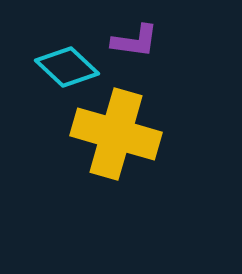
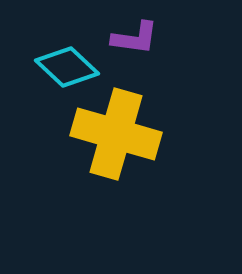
purple L-shape: moved 3 px up
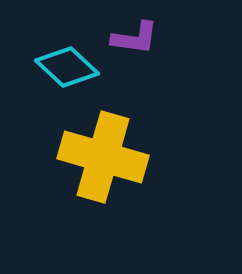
yellow cross: moved 13 px left, 23 px down
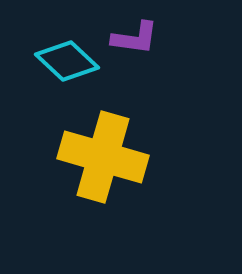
cyan diamond: moved 6 px up
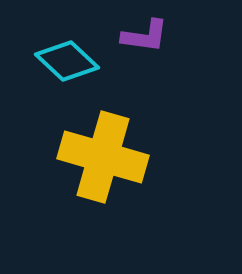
purple L-shape: moved 10 px right, 2 px up
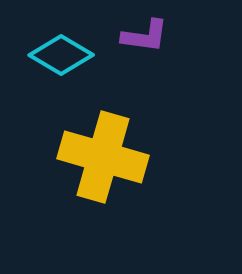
cyan diamond: moved 6 px left, 6 px up; rotated 12 degrees counterclockwise
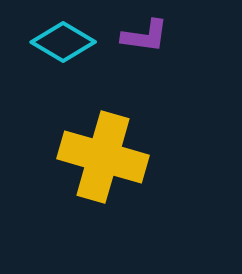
cyan diamond: moved 2 px right, 13 px up
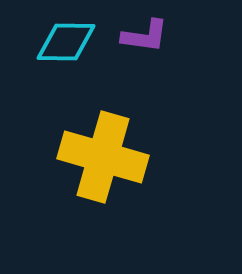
cyan diamond: moved 3 px right; rotated 30 degrees counterclockwise
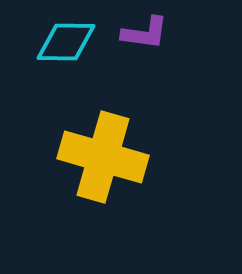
purple L-shape: moved 3 px up
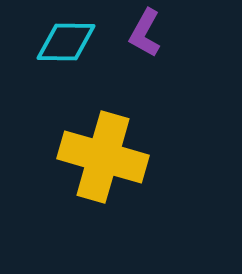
purple L-shape: rotated 111 degrees clockwise
